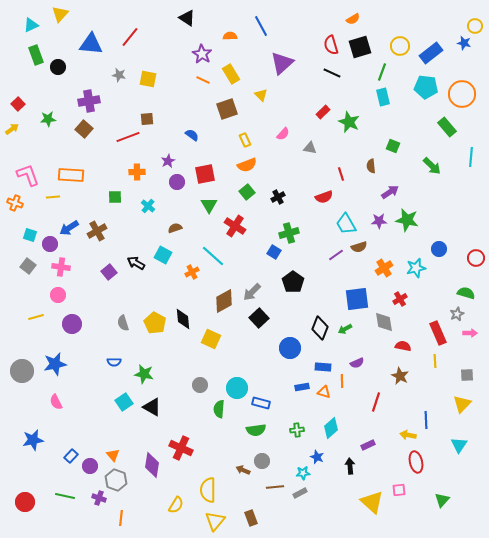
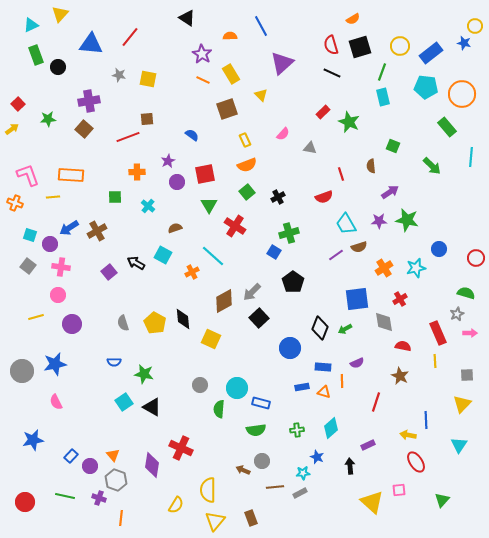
red ellipse at (416, 462): rotated 20 degrees counterclockwise
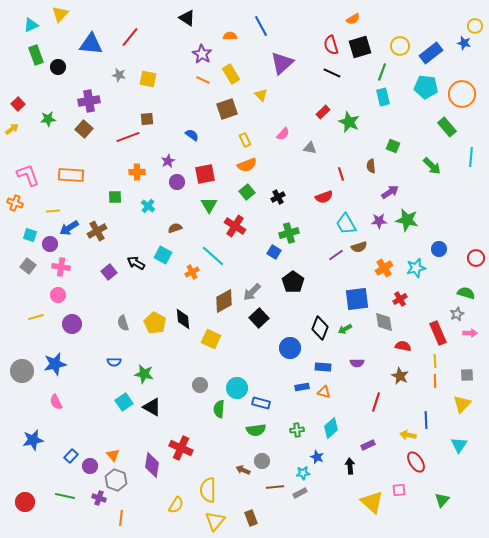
yellow line at (53, 197): moved 14 px down
purple semicircle at (357, 363): rotated 24 degrees clockwise
orange line at (342, 381): moved 93 px right
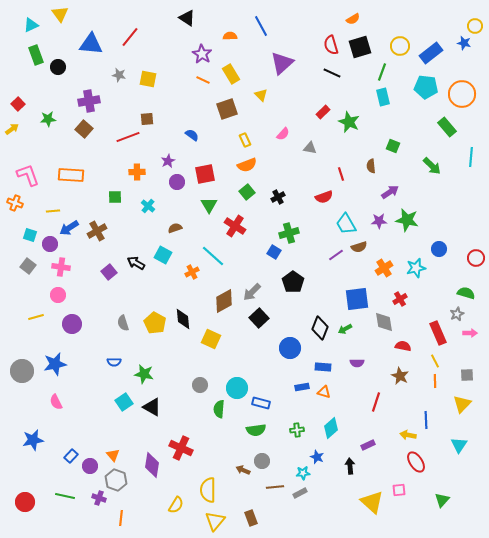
yellow triangle at (60, 14): rotated 18 degrees counterclockwise
yellow line at (435, 361): rotated 24 degrees counterclockwise
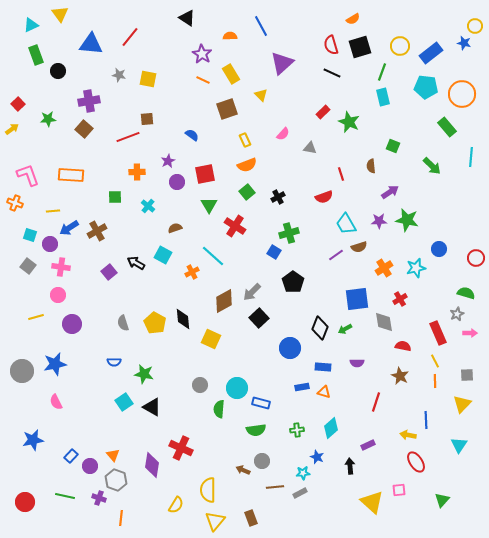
black circle at (58, 67): moved 4 px down
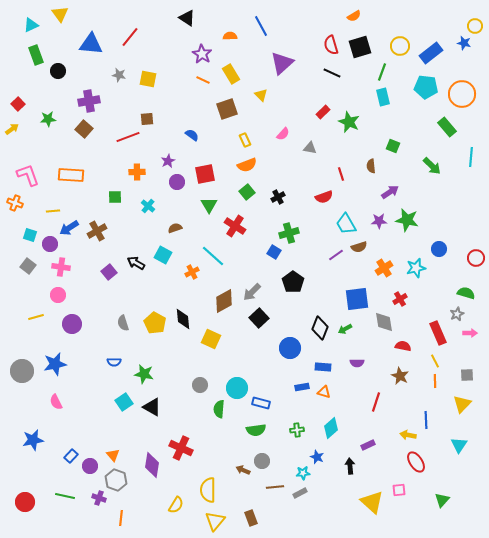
orange semicircle at (353, 19): moved 1 px right, 3 px up
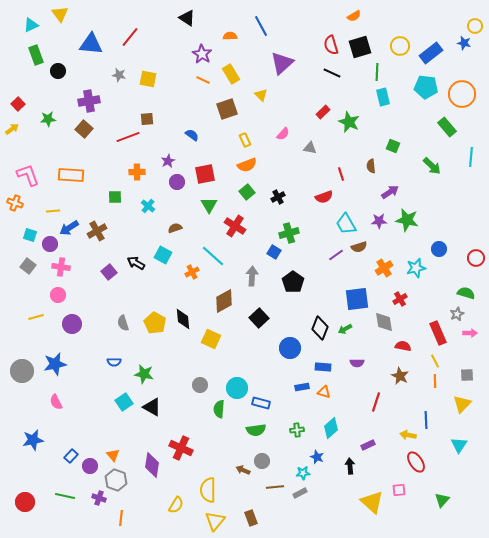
green line at (382, 72): moved 5 px left; rotated 18 degrees counterclockwise
gray arrow at (252, 292): moved 16 px up; rotated 138 degrees clockwise
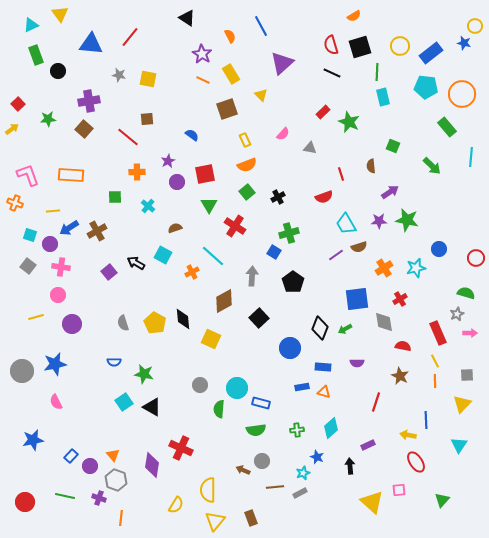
orange semicircle at (230, 36): rotated 64 degrees clockwise
red line at (128, 137): rotated 60 degrees clockwise
cyan star at (303, 473): rotated 16 degrees counterclockwise
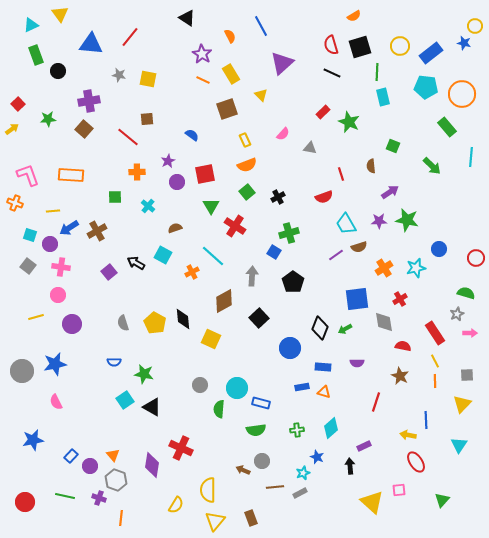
green triangle at (209, 205): moved 2 px right, 1 px down
red rectangle at (438, 333): moved 3 px left; rotated 10 degrees counterclockwise
cyan square at (124, 402): moved 1 px right, 2 px up
purple rectangle at (368, 445): moved 4 px left, 1 px down
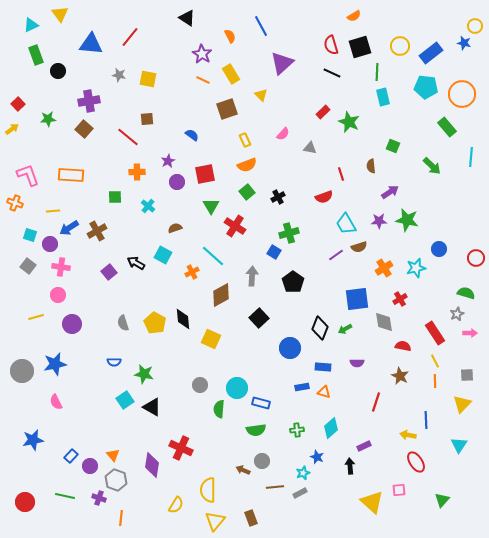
brown diamond at (224, 301): moved 3 px left, 6 px up
